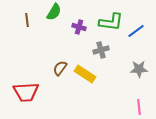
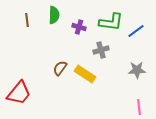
green semicircle: moved 3 px down; rotated 30 degrees counterclockwise
gray star: moved 2 px left, 1 px down
red trapezoid: moved 7 px left, 1 px down; rotated 48 degrees counterclockwise
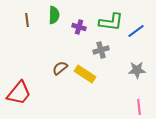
brown semicircle: rotated 14 degrees clockwise
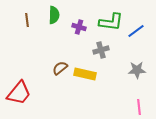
yellow rectangle: rotated 20 degrees counterclockwise
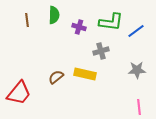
gray cross: moved 1 px down
brown semicircle: moved 4 px left, 9 px down
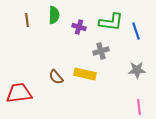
blue line: rotated 72 degrees counterclockwise
brown semicircle: rotated 91 degrees counterclockwise
red trapezoid: rotated 136 degrees counterclockwise
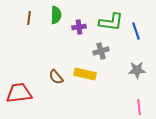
green semicircle: moved 2 px right
brown line: moved 2 px right, 2 px up; rotated 16 degrees clockwise
purple cross: rotated 24 degrees counterclockwise
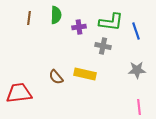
gray cross: moved 2 px right, 5 px up; rotated 28 degrees clockwise
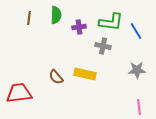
blue line: rotated 12 degrees counterclockwise
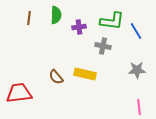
green L-shape: moved 1 px right, 1 px up
